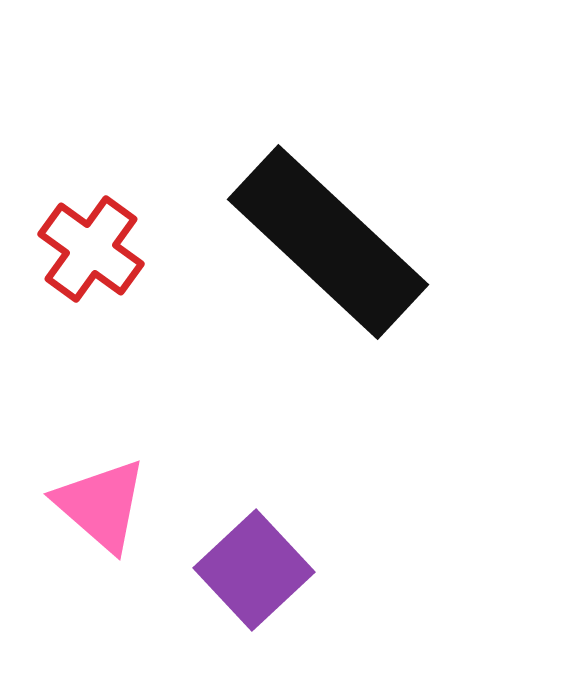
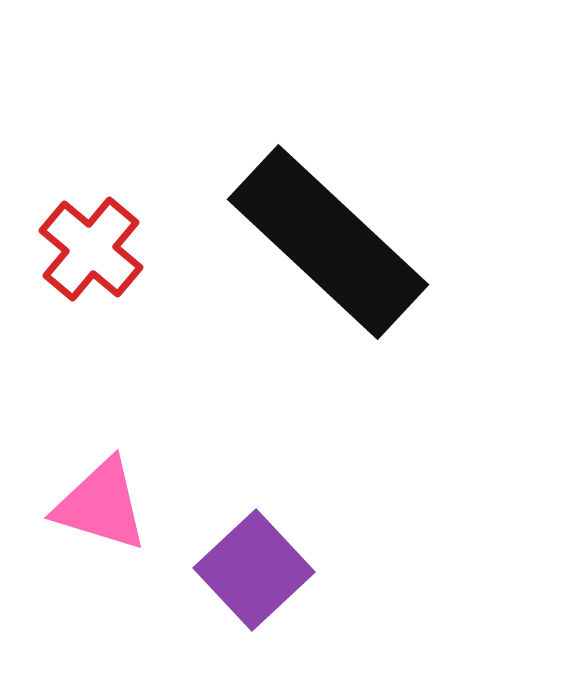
red cross: rotated 4 degrees clockwise
pink triangle: rotated 24 degrees counterclockwise
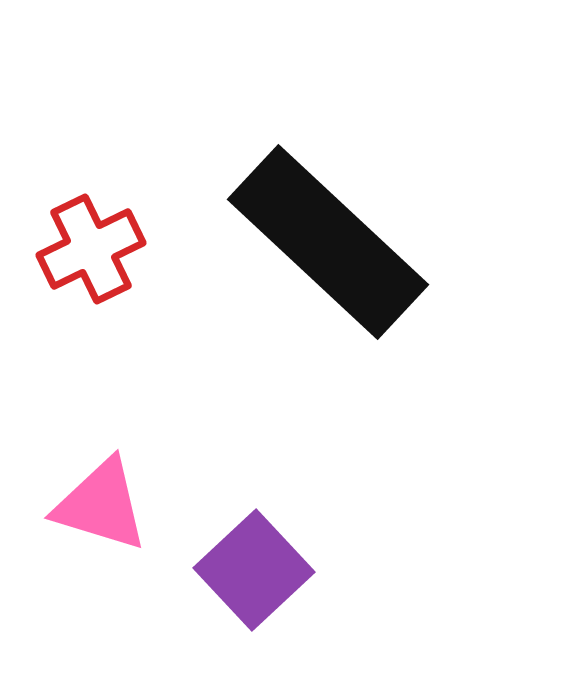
red cross: rotated 24 degrees clockwise
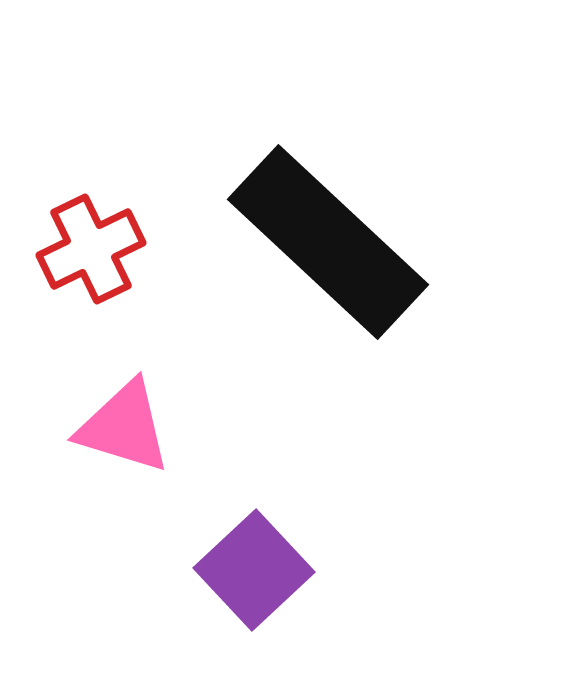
pink triangle: moved 23 px right, 78 px up
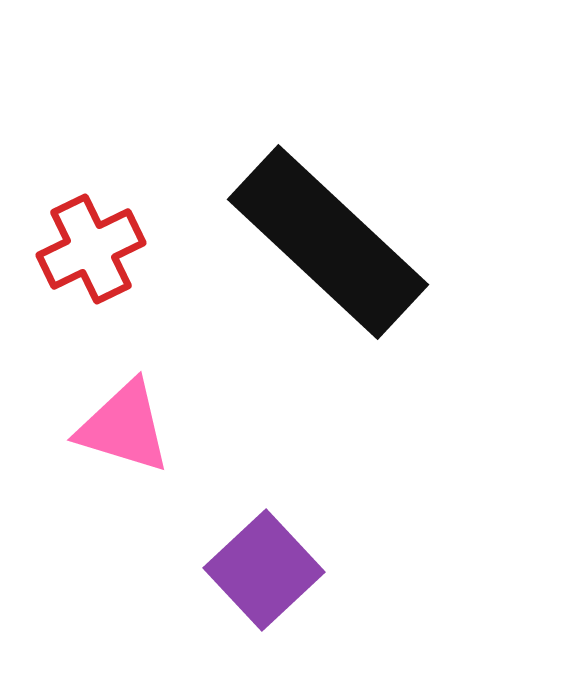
purple square: moved 10 px right
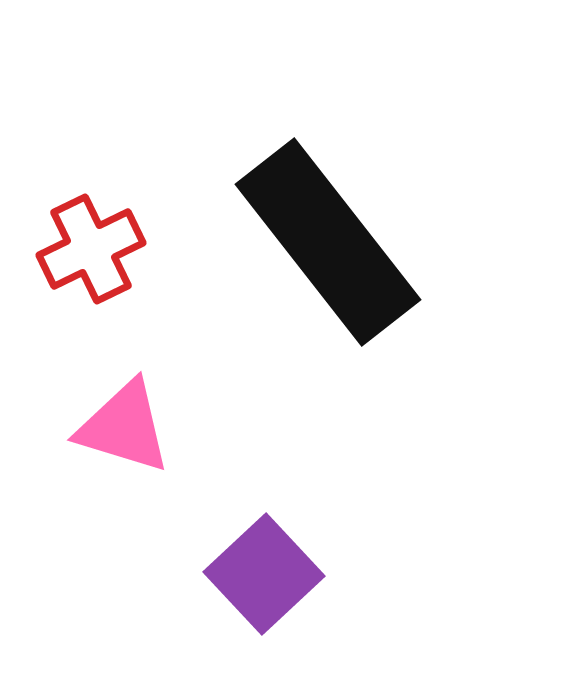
black rectangle: rotated 9 degrees clockwise
purple square: moved 4 px down
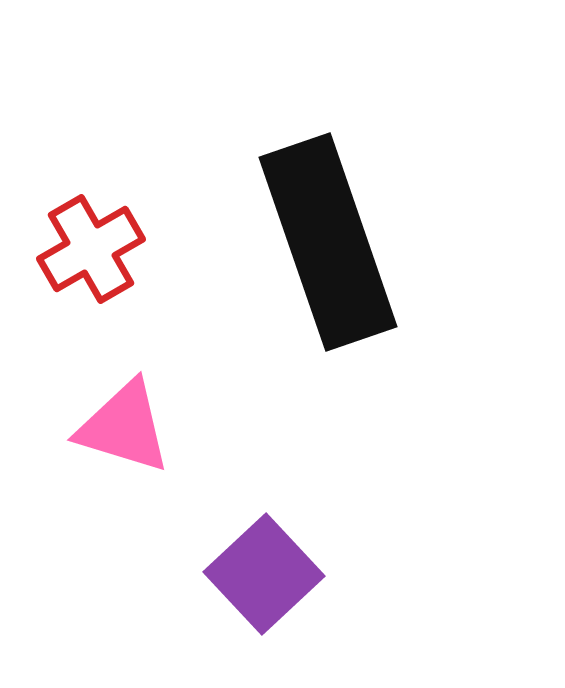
black rectangle: rotated 19 degrees clockwise
red cross: rotated 4 degrees counterclockwise
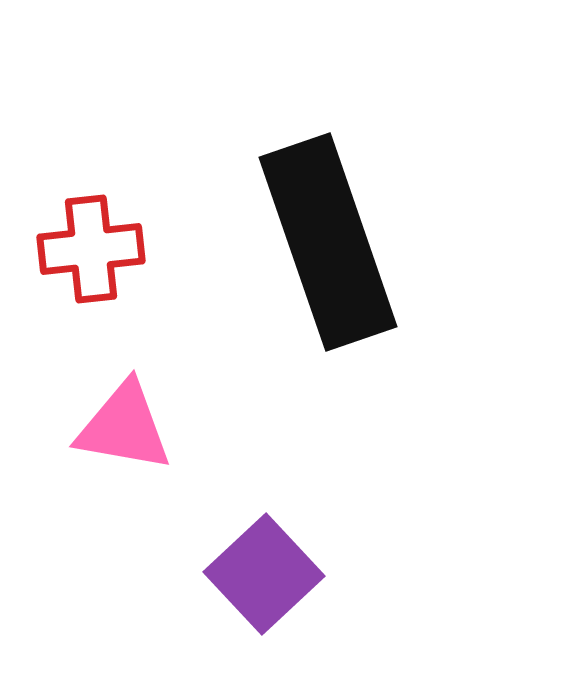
red cross: rotated 24 degrees clockwise
pink triangle: rotated 7 degrees counterclockwise
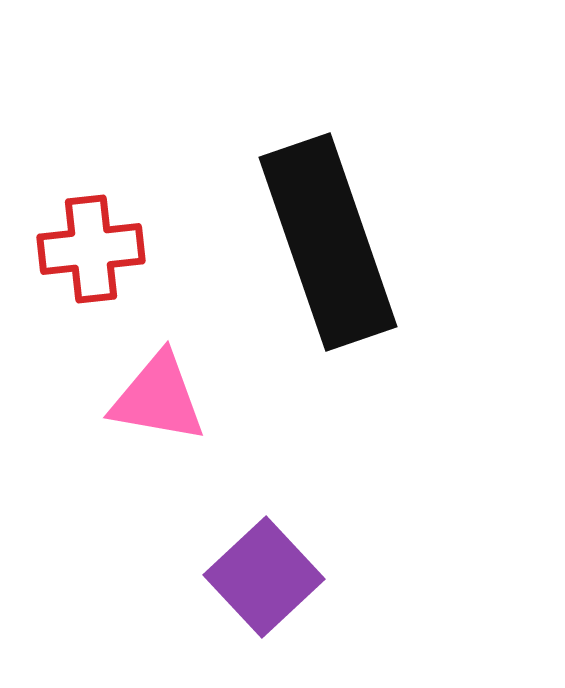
pink triangle: moved 34 px right, 29 px up
purple square: moved 3 px down
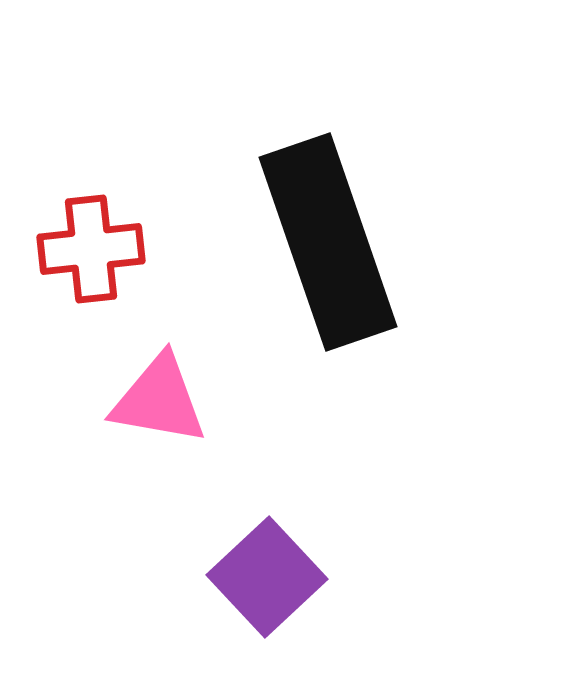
pink triangle: moved 1 px right, 2 px down
purple square: moved 3 px right
